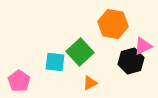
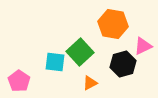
black hexagon: moved 8 px left, 3 px down
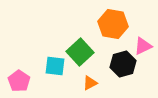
cyan square: moved 4 px down
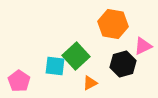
green square: moved 4 px left, 4 px down
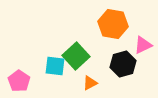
pink triangle: moved 1 px up
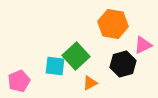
pink pentagon: rotated 15 degrees clockwise
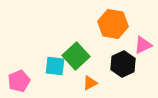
black hexagon: rotated 10 degrees counterclockwise
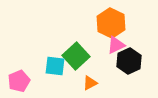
orange hexagon: moved 2 px left, 1 px up; rotated 16 degrees clockwise
pink triangle: moved 27 px left
black hexagon: moved 6 px right, 3 px up
